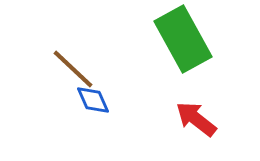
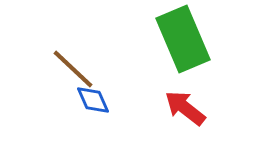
green rectangle: rotated 6 degrees clockwise
red arrow: moved 11 px left, 11 px up
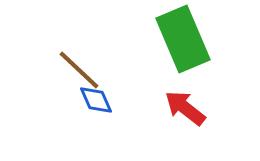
brown line: moved 6 px right, 1 px down
blue diamond: moved 3 px right
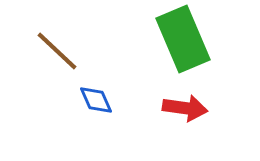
brown line: moved 22 px left, 19 px up
red arrow: rotated 150 degrees clockwise
